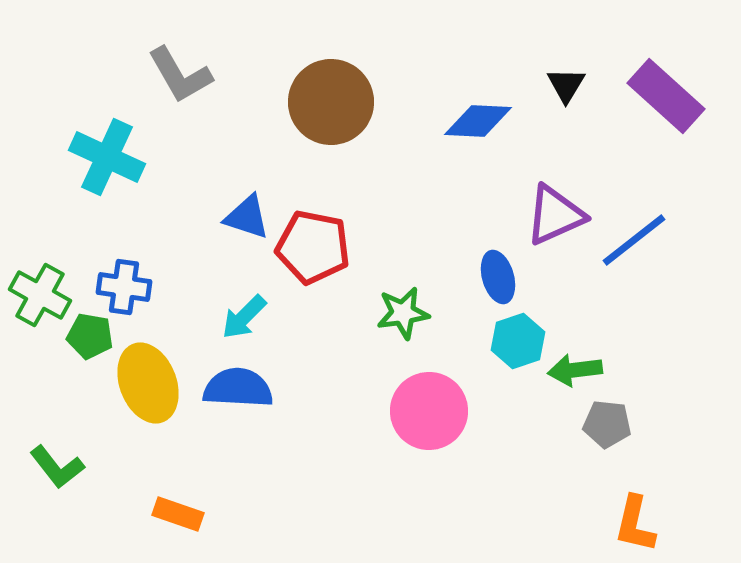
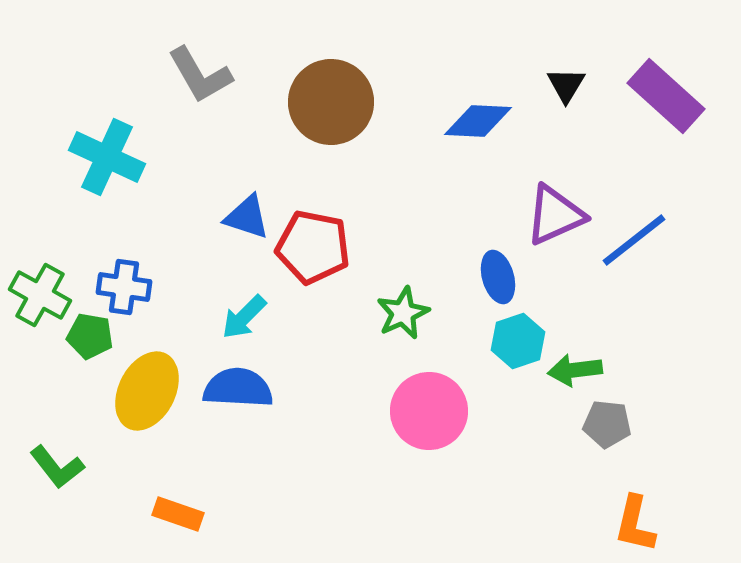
gray L-shape: moved 20 px right
green star: rotated 16 degrees counterclockwise
yellow ellipse: moved 1 px left, 8 px down; rotated 48 degrees clockwise
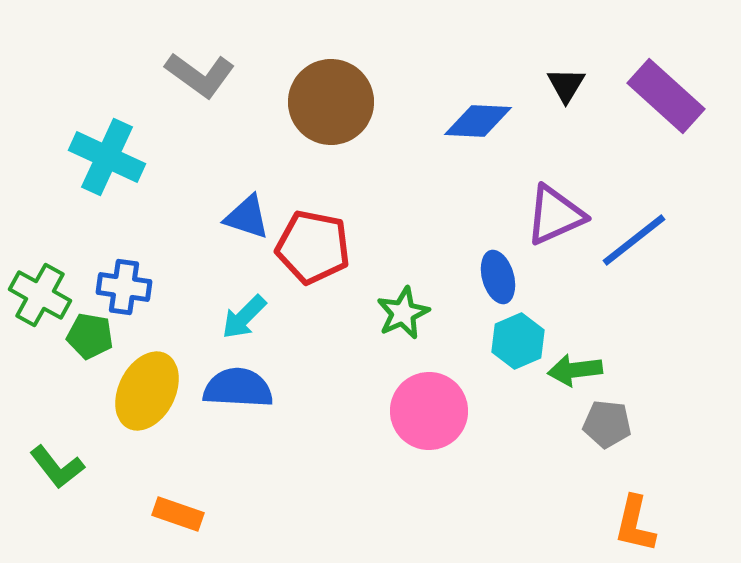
gray L-shape: rotated 24 degrees counterclockwise
cyan hexagon: rotated 4 degrees counterclockwise
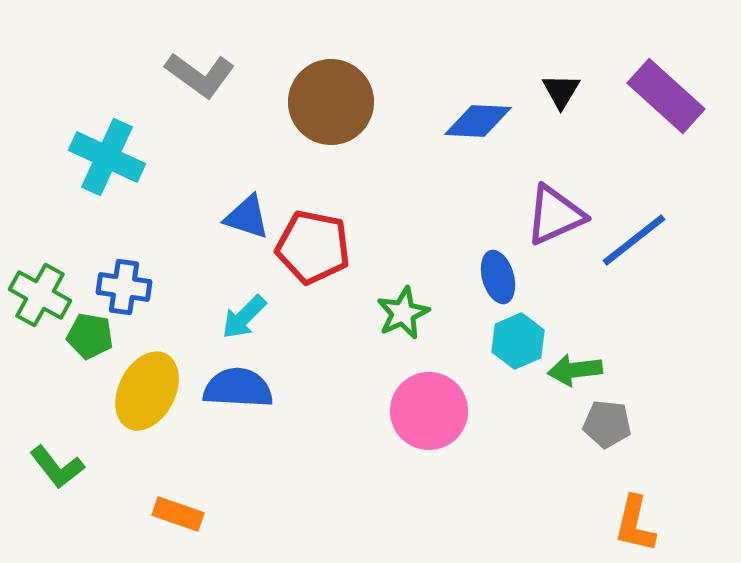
black triangle: moved 5 px left, 6 px down
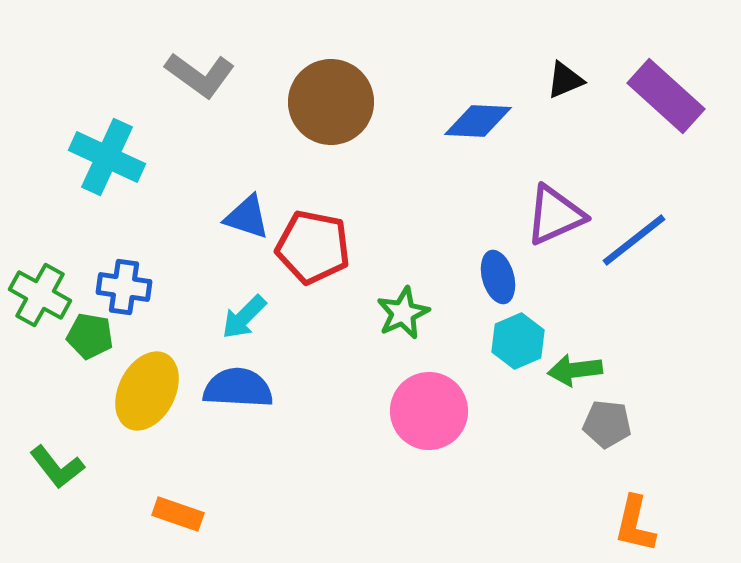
black triangle: moved 4 px right, 11 px up; rotated 36 degrees clockwise
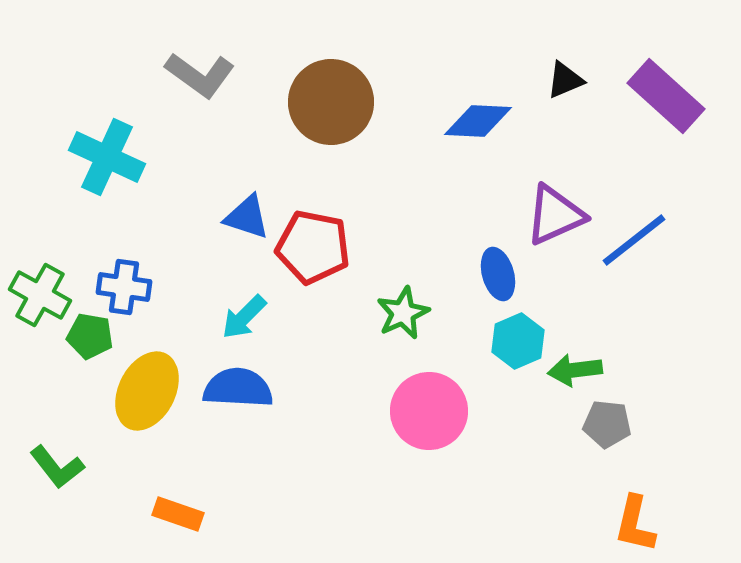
blue ellipse: moved 3 px up
